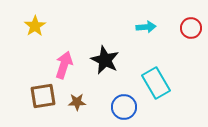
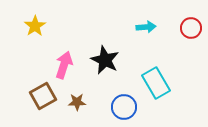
brown square: rotated 20 degrees counterclockwise
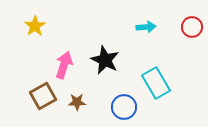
red circle: moved 1 px right, 1 px up
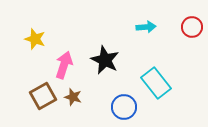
yellow star: moved 13 px down; rotated 20 degrees counterclockwise
cyan rectangle: rotated 8 degrees counterclockwise
brown star: moved 4 px left, 5 px up; rotated 18 degrees clockwise
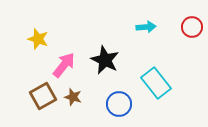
yellow star: moved 3 px right
pink arrow: rotated 20 degrees clockwise
blue circle: moved 5 px left, 3 px up
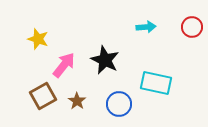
cyan rectangle: rotated 40 degrees counterclockwise
brown star: moved 4 px right, 4 px down; rotated 18 degrees clockwise
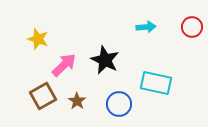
pink arrow: rotated 8 degrees clockwise
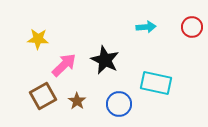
yellow star: rotated 15 degrees counterclockwise
